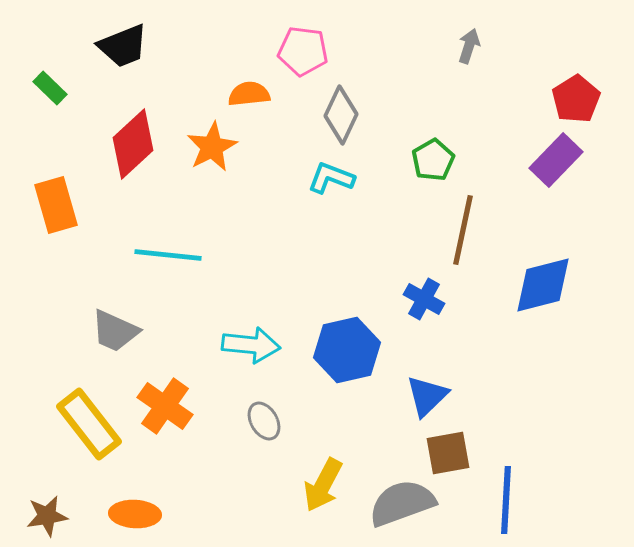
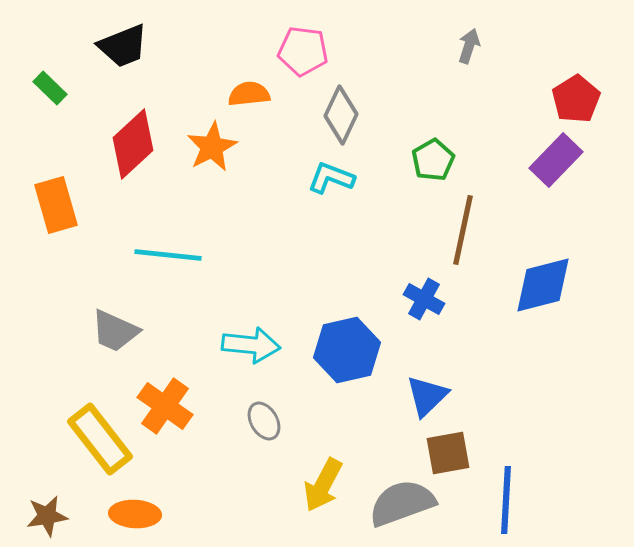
yellow rectangle: moved 11 px right, 15 px down
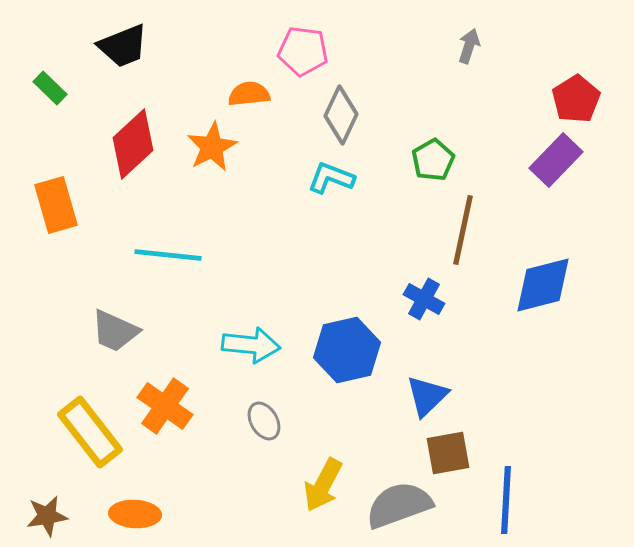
yellow rectangle: moved 10 px left, 7 px up
gray semicircle: moved 3 px left, 2 px down
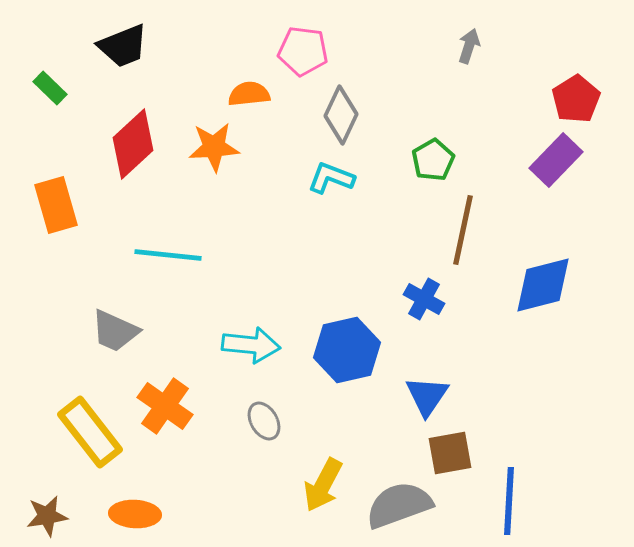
orange star: moved 2 px right; rotated 24 degrees clockwise
blue triangle: rotated 12 degrees counterclockwise
brown square: moved 2 px right
blue line: moved 3 px right, 1 px down
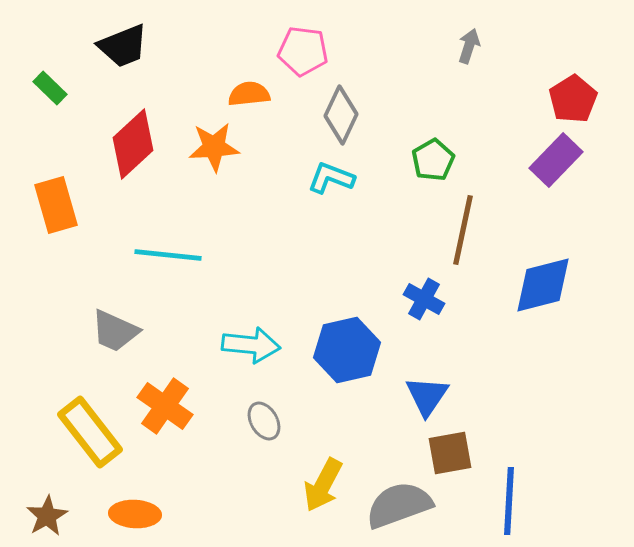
red pentagon: moved 3 px left
brown star: rotated 21 degrees counterclockwise
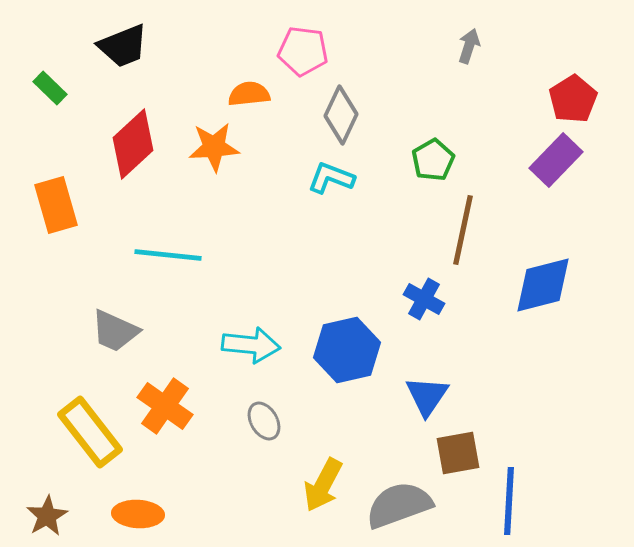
brown square: moved 8 px right
orange ellipse: moved 3 px right
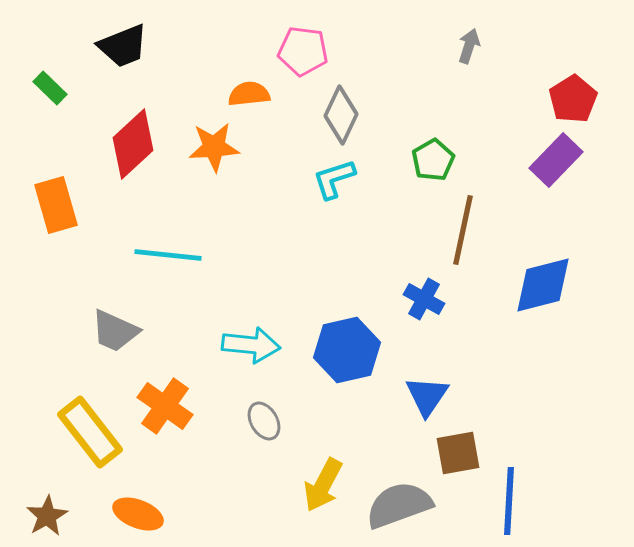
cyan L-shape: moved 3 px right, 1 px down; rotated 39 degrees counterclockwise
orange ellipse: rotated 18 degrees clockwise
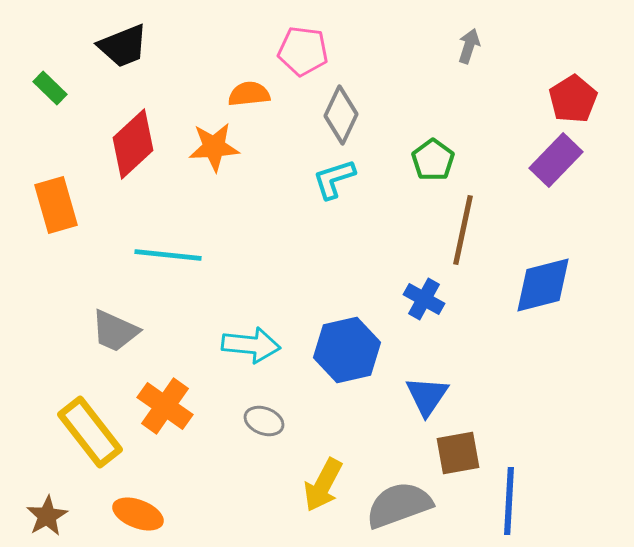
green pentagon: rotated 6 degrees counterclockwise
gray ellipse: rotated 39 degrees counterclockwise
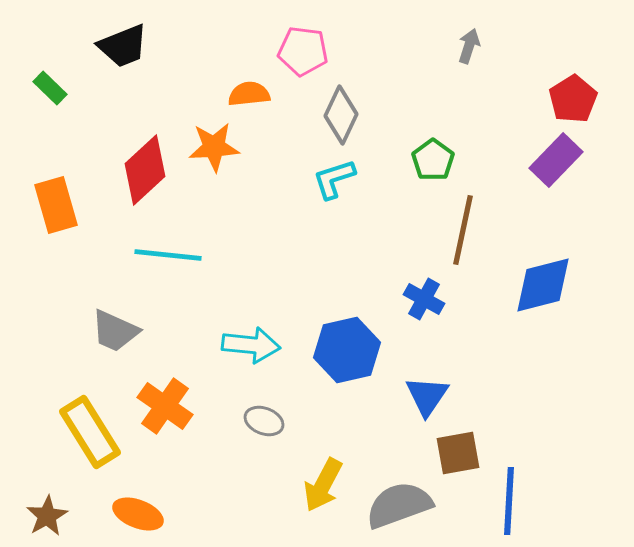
red diamond: moved 12 px right, 26 px down
yellow rectangle: rotated 6 degrees clockwise
